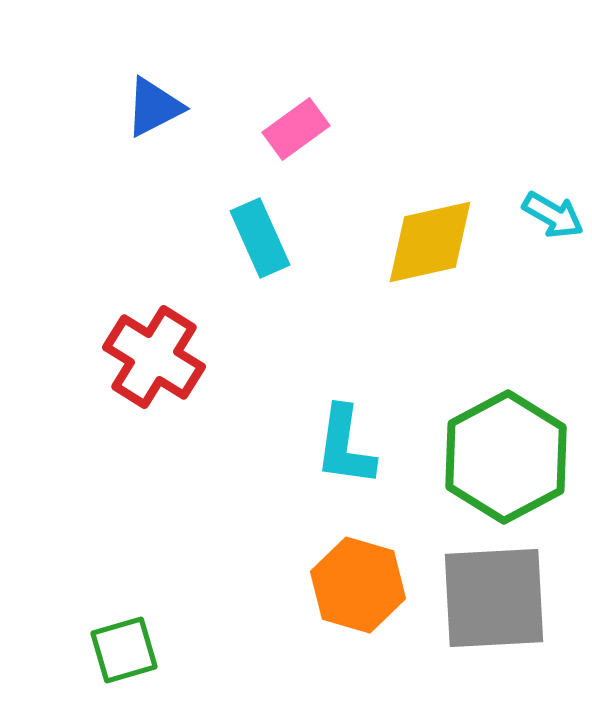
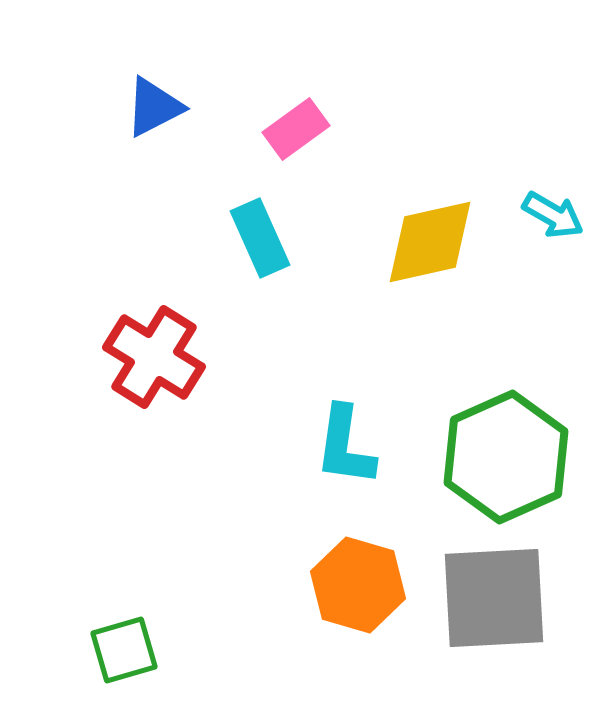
green hexagon: rotated 4 degrees clockwise
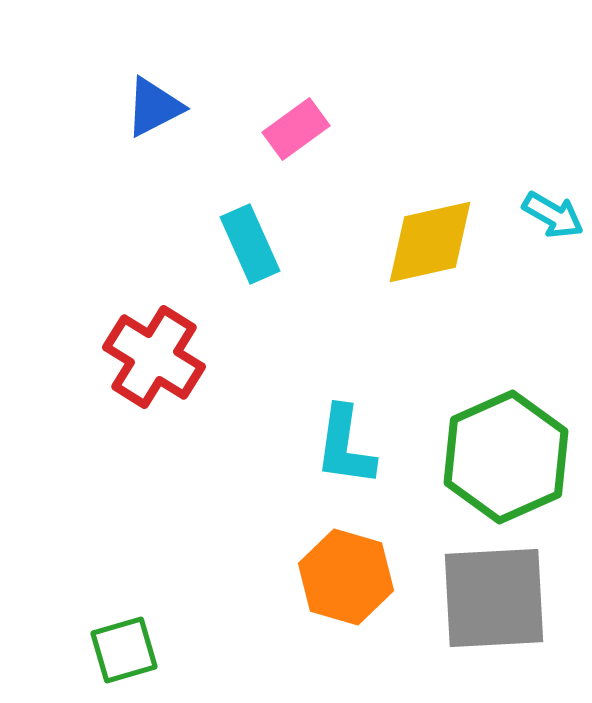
cyan rectangle: moved 10 px left, 6 px down
orange hexagon: moved 12 px left, 8 px up
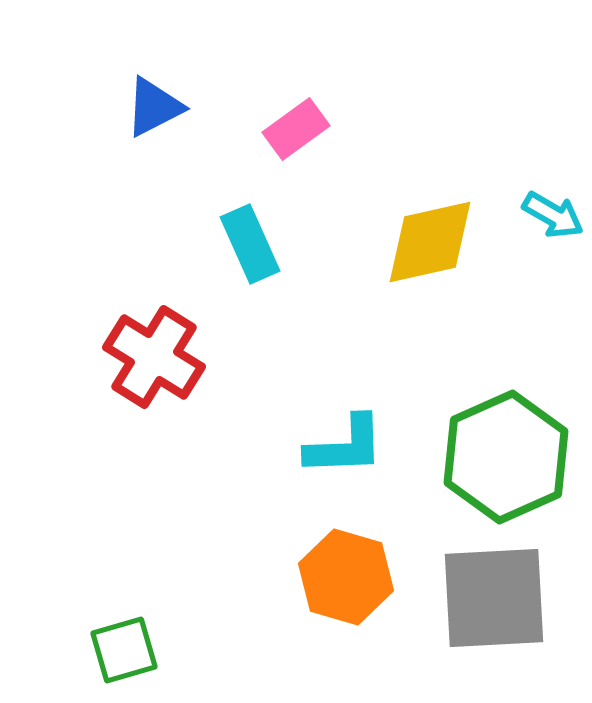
cyan L-shape: rotated 100 degrees counterclockwise
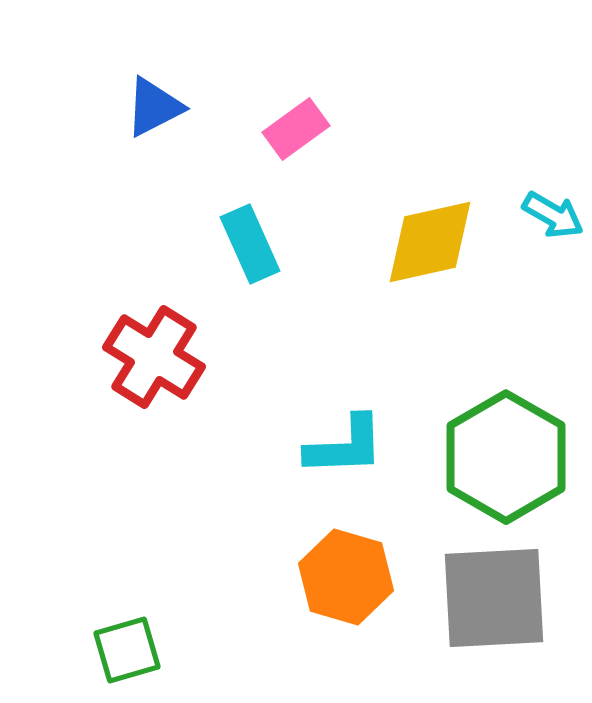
green hexagon: rotated 6 degrees counterclockwise
green square: moved 3 px right
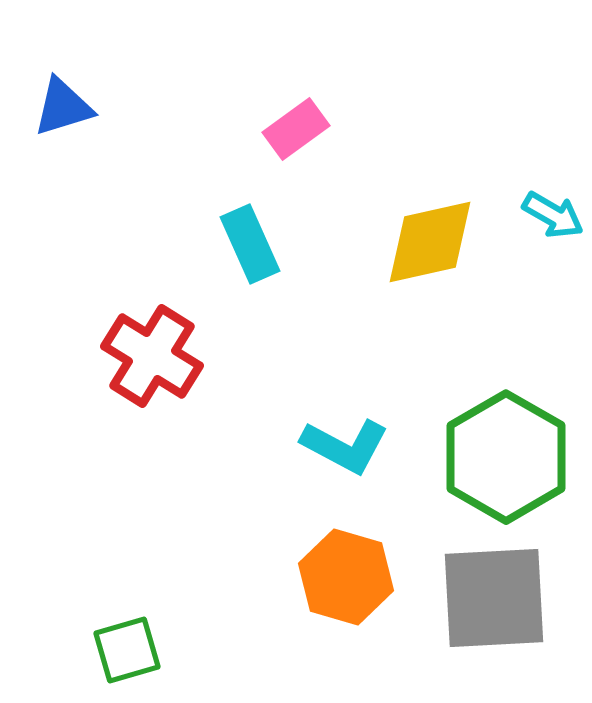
blue triangle: moved 91 px left; rotated 10 degrees clockwise
red cross: moved 2 px left, 1 px up
cyan L-shape: rotated 30 degrees clockwise
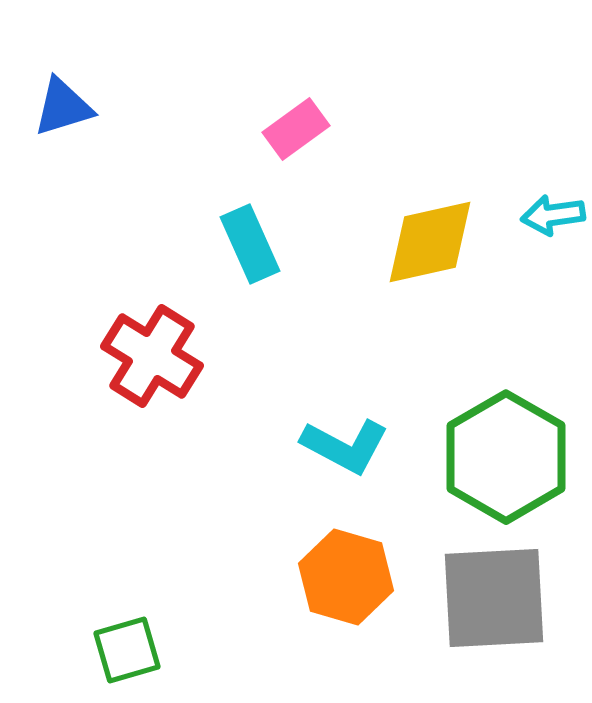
cyan arrow: rotated 142 degrees clockwise
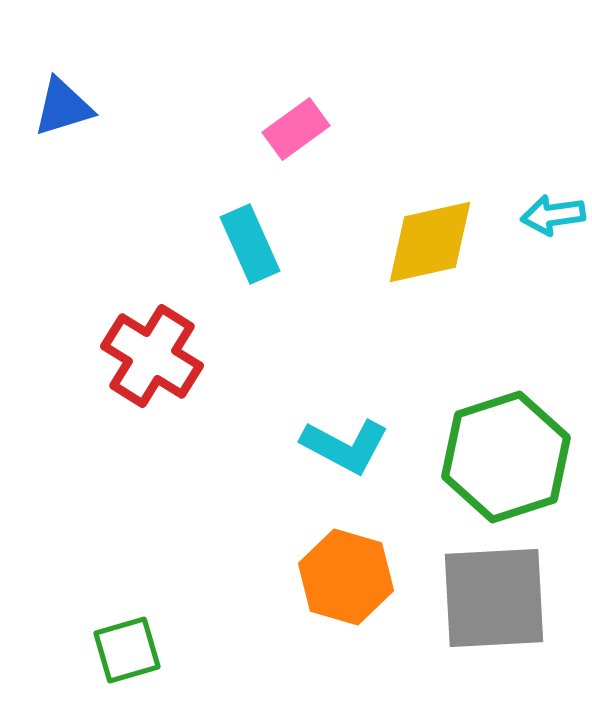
green hexagon: rotated 12 degrees clockwise
